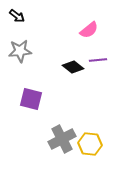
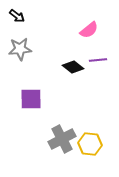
gray star: moved 2 px up
purple square: rotated 15 degrees counterclockwise
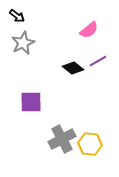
gray star: moved 3 px right, 6 px up; rotated 20 degrees counterclockwise
purple line: moved 1 px down; rotated 24 degrees counterclockwise
black diamond: moved 1 px down
purple square: moved 3 px down
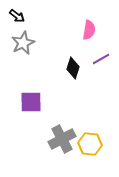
pink semicircle: rotated 42 degrees counterclockwise
purple line: moved 3 px right, 2 px up
black diamond: rotated 70 degrees clockwise
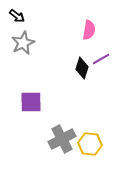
black diamond: moved 9 px right
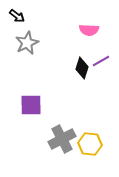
pink semicircle: rotated 84 degrees clockwise
gray star: moved 4 px right
purple line: moved 2 px down
purple square: moved 3 px down
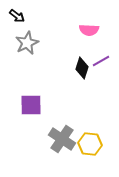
gray cross: rotated 28 degrees counterclockwise
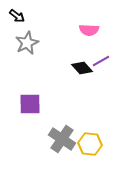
black diamond: rotated 60 degrees counterclockwise
purple square: moved 1 px left, 1 px up
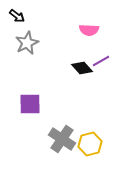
yellow hexagon: rotated 20 degrees counterclockwise
